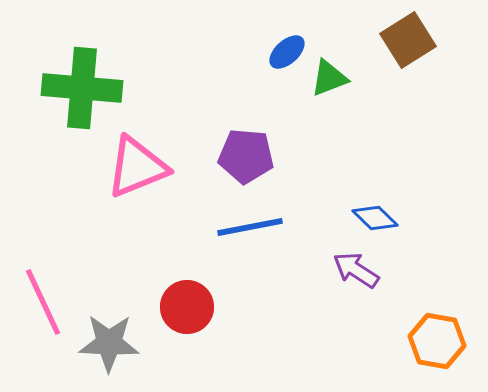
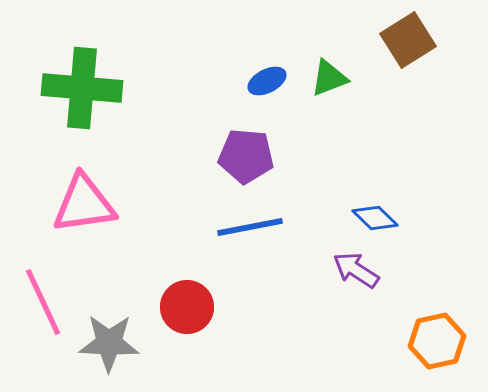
blue ellipse: moved 20 px left, 29 px down; rotated 15 degrees clockwise
pink triangle: moved 53 px left, 37 px down; rotated 14 degrees clockwise
orange hexagon: rotated 22 degrees counterclockwise
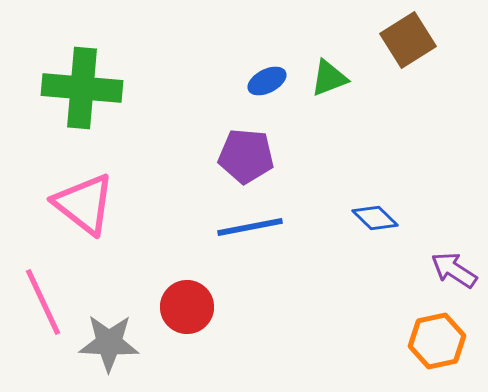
pink triangle: rotated 46 degrees clockwise
purple arrow: moved 98 px right
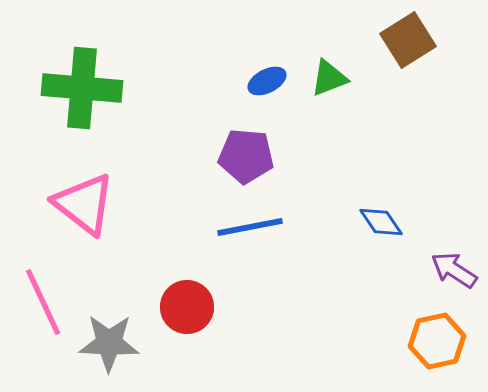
blue diamond: moved 6 px right, 4 px down; rotated 12 degrees clockwise
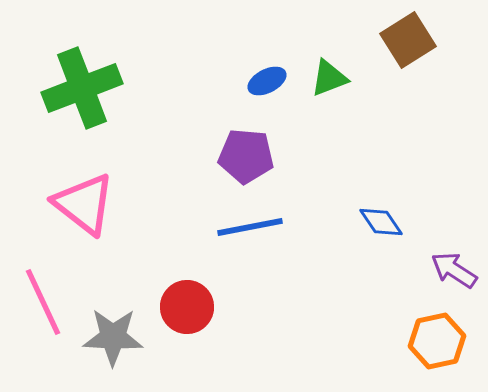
green cross: rotated 26 degrees counterclockwise
gray star: moved 4 px right, 6 px up
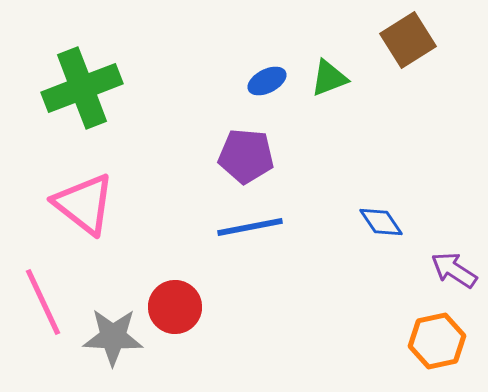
red circle: moved 12 px left
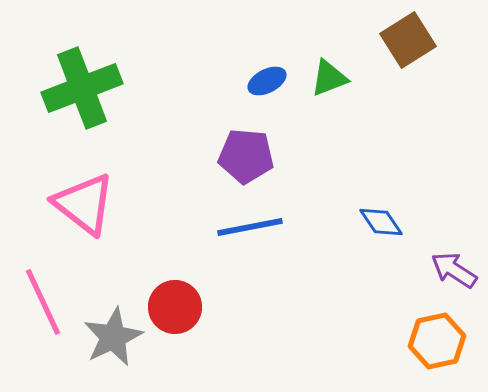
gray star: rotated 28 degrees counterclockwise
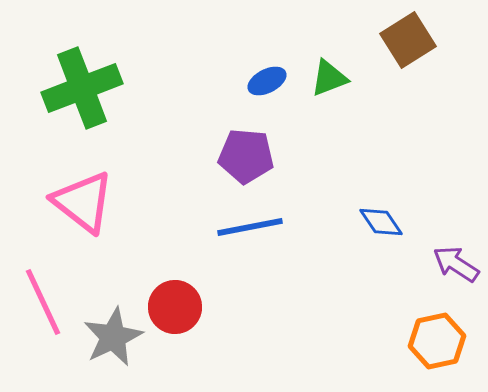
pink triangle: moved 1 px left, 2 px up
purple arrow: moved 2 px right, 6 px up
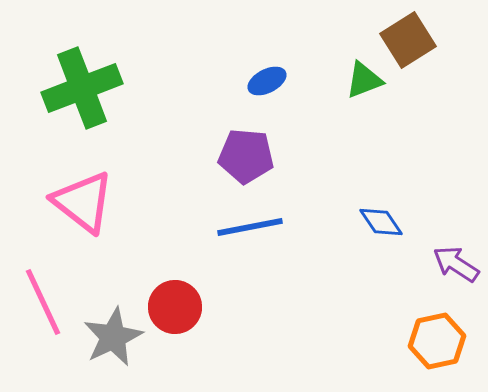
green triangle: moved 35 px right, 2 px down
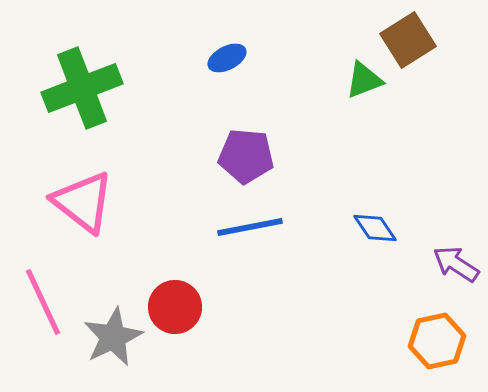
blue ellipse: moved 40 px left, 23 px up
blue diamond: moved 6 px left, 6 px down
